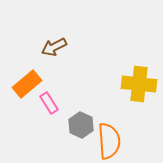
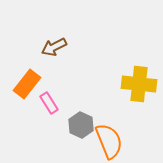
orange rectangle: rotated 12 degrees counterclockwise
orange semicircle: rotated 18 degrees counterclockwise
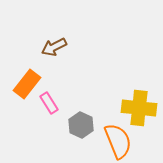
yellow cross: moved 24 px down
orange semicircle: moved 9 px right
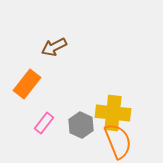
pink rectangle: moved 5 px left, 20 px down; rotated 70 degrees clockwise
yellow cross: moved 26 px left, 5 px down
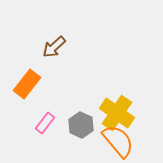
brown arrow: rotated 15 degrees counterclockwise
yellow cross: moved 4 px right; rotated 28 degrees clockwise
pink rectangle: moved 1 px right
orange semicircle: rotated 18 degrees counterclockwise
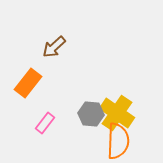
orange rectangle: moved 1 px right, 1 px up
gray hexagon: moved 10 px right, 11 px up; rotated 20 degrees counterclockwise
orange semicircle: rotated 42 degrees clockwise
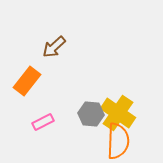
orange rectangle: moved 1 px left, 2 px up
yellow cross: moved 1 px right
pink rectangle: moved 2 px left, 1 px up; rotated 25 degrees clockwise
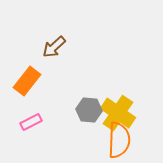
gray hexagon: moved 2 px left, 4 px up
pink rectangle: moved 12 px left
orange semicircle: moved 1 px right, 1 px up
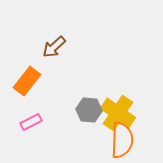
orange semicircle: moved 3 px right
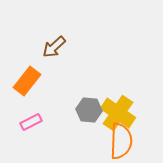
orange semicircle: moved 1 px left, 1 px down
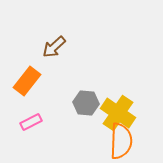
gray hexagon: moved 3 px left, 7 px up
